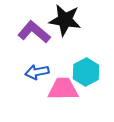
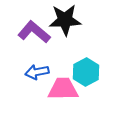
black star: rotated 12 degrees counterclockwise
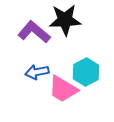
pink trapezoid: rotated 148 degrees counterclockwise
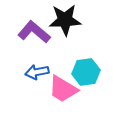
cyan hexagon: rotated 20 degrees clockwise
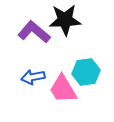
blue arrow: moved 4 px left, 5 px down
pink trapezoid: rotated 28 degrees clockwise
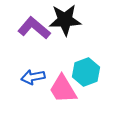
purple L-shape: moved 4 px up
cyan hexagon: rotated 12 degrees counterclockwise
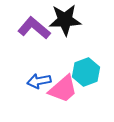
blue arrow: moved 6 px right, 4 px down
pink trapezoid: rotated 100 degrees counterclockwise
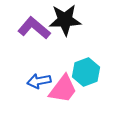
pink trapezoid: rotated 12 degrees counterclockwise
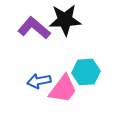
cyan hexagon: rotated 16 degrees clockwise
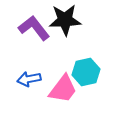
purple L-shape: rotated 12 degrees clockwise
cyan hexagon: rotated 8 degrees counterclockwise
blue arrow: moved 10 px left, 2 px up
